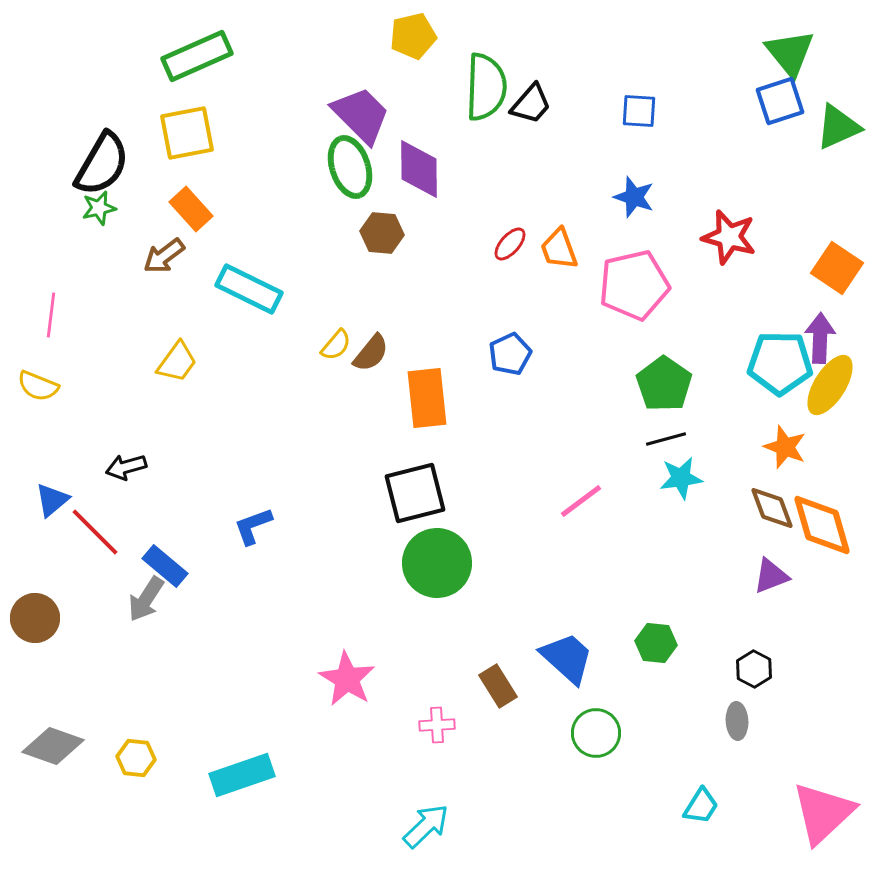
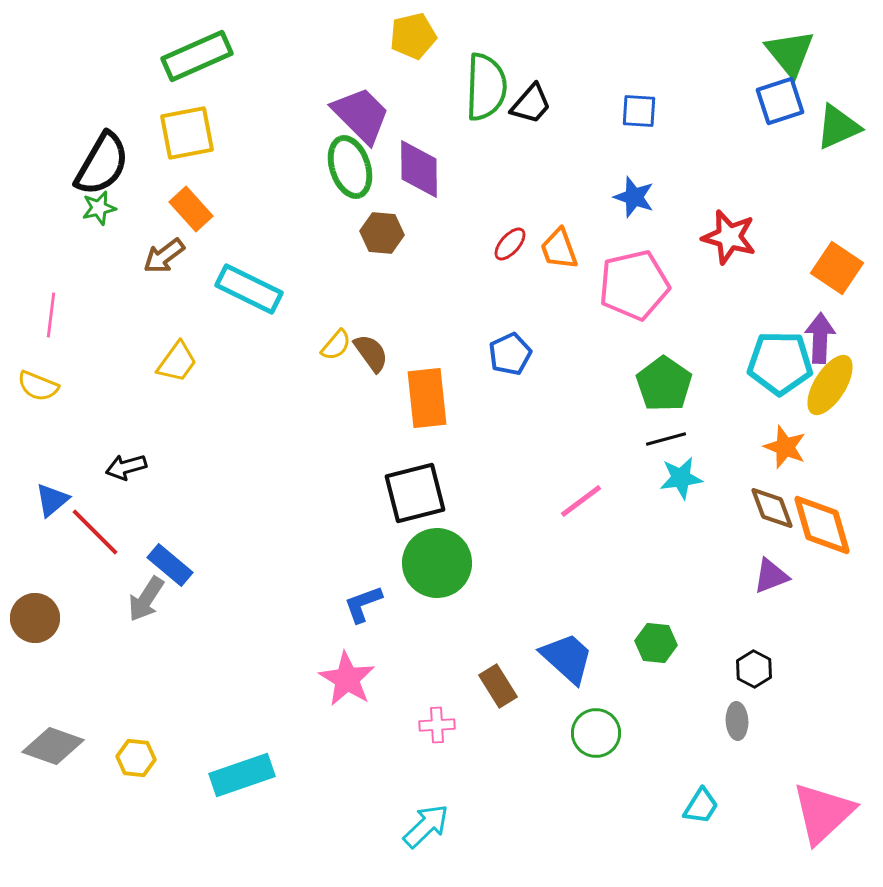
brown semicircle at (371, 353): rotated 75 degrees counterclockwise
blue L-shape at (253, 526): moved 110 px right, 78 px down
blue rectangle at (165, 566): moved 5 px right, 1 px up
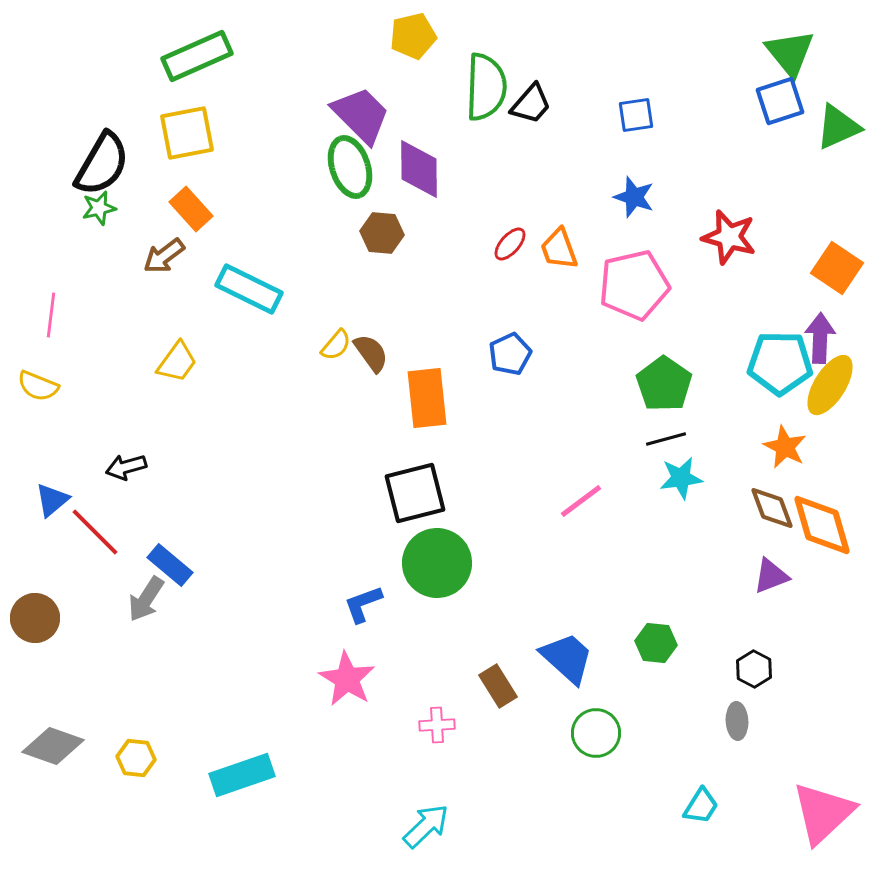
blue square at (639, 111): moved 3 px left, 4 px down; rotated 12 degrees counterclockwise
orange star at (785, 447): rotated 6 degrees clockwise
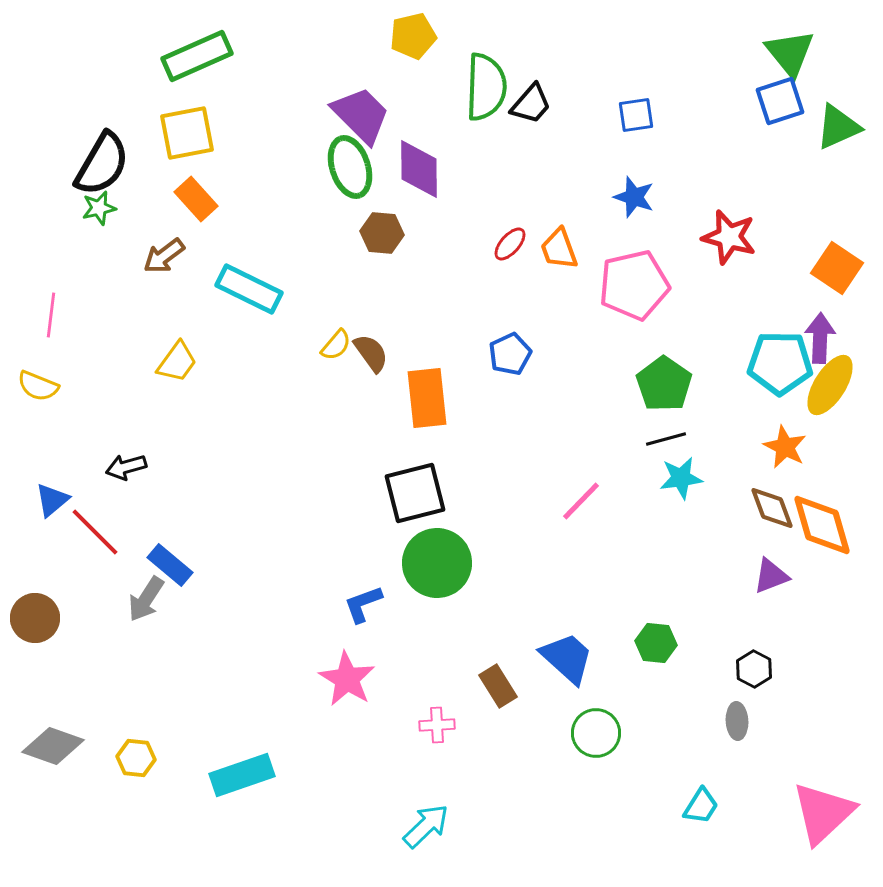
orange rectangle at (191, 209): moved 5 px right, 10 px up
pink line at (581, 501): rotated 9 degrees counterclockwise
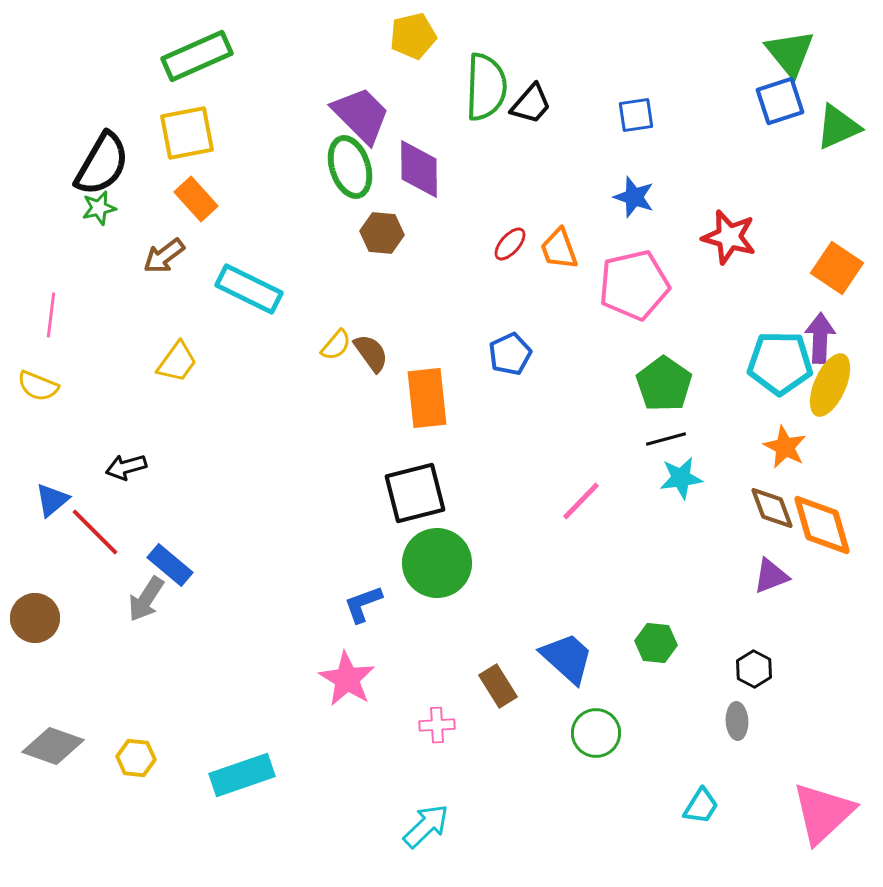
yellow ellipse at (830, 385): rotated 8 degrees counterclockwise
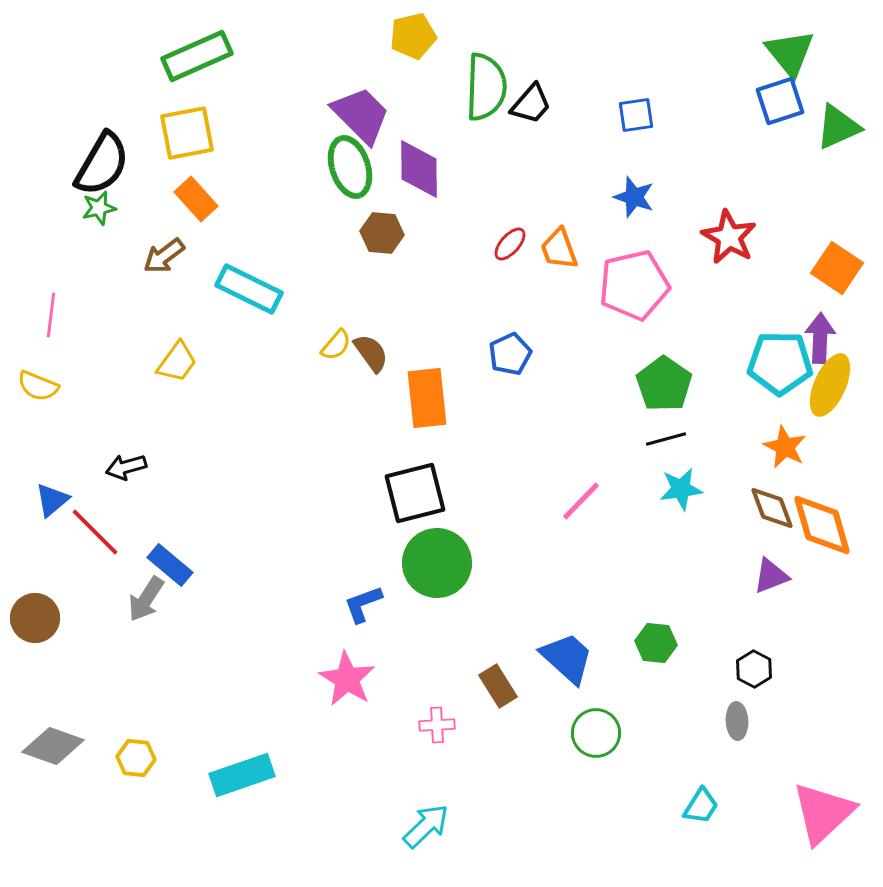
red star at (729, 237): rotated 14 degrees clockwise
cyan star at (681, 478): moved 11 px down
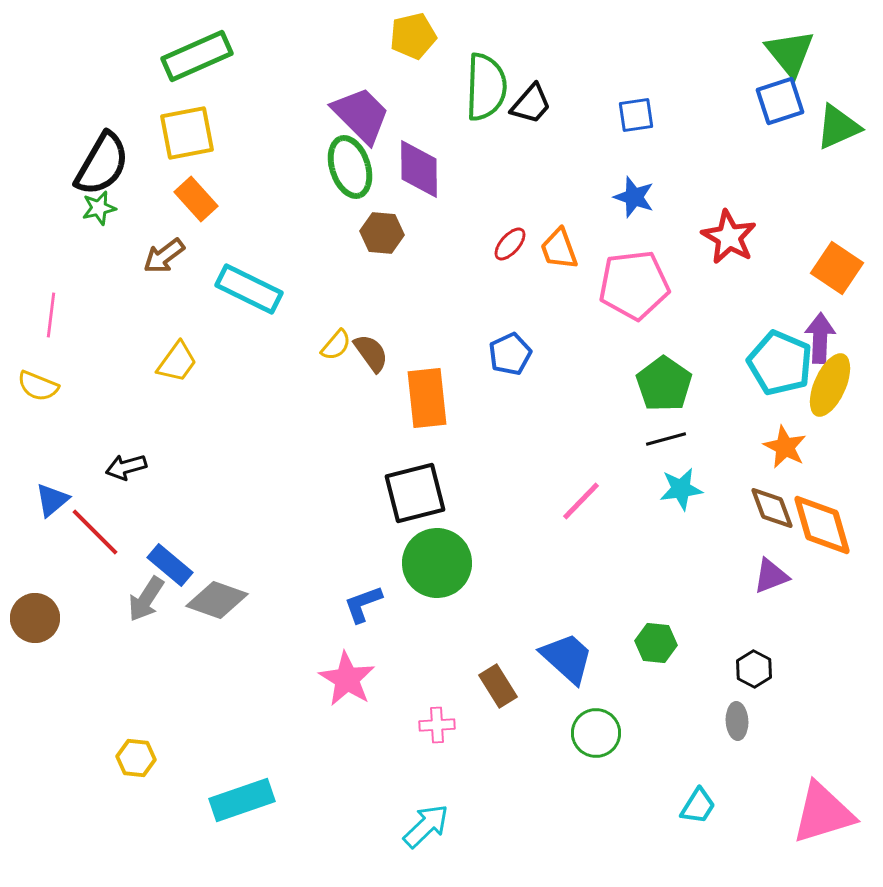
pink pentagon at (634, 285): rotated 6 degrees clockwise
cyan pentagon at (780, 363): rotated 22 degrees clockwise
gray diamond at (53, 746): moved 164 px right, 146 px up
cyan rectangle at (242, 775): moved 25 px down
cyan trapezoid at (701, 806): moved 3 px left
pink triangle at (823, 813): rotated 26 degrees clockwise
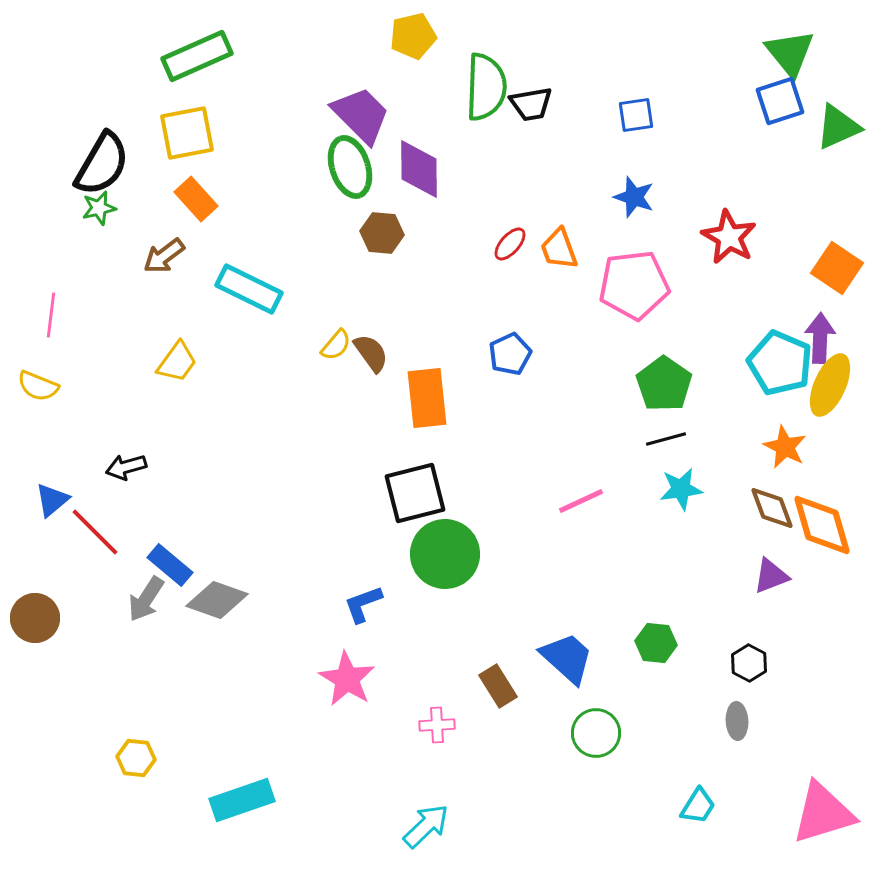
black trapezoid at (531, 104): rotated 39 degrees clockwise
pink line at (581, 501): rotated 21 degrees clockwise
green circle at (437, 563): moved 8 px right, 9 px up
black hexagon at (754, 669): moved 5 px left, 6 px up
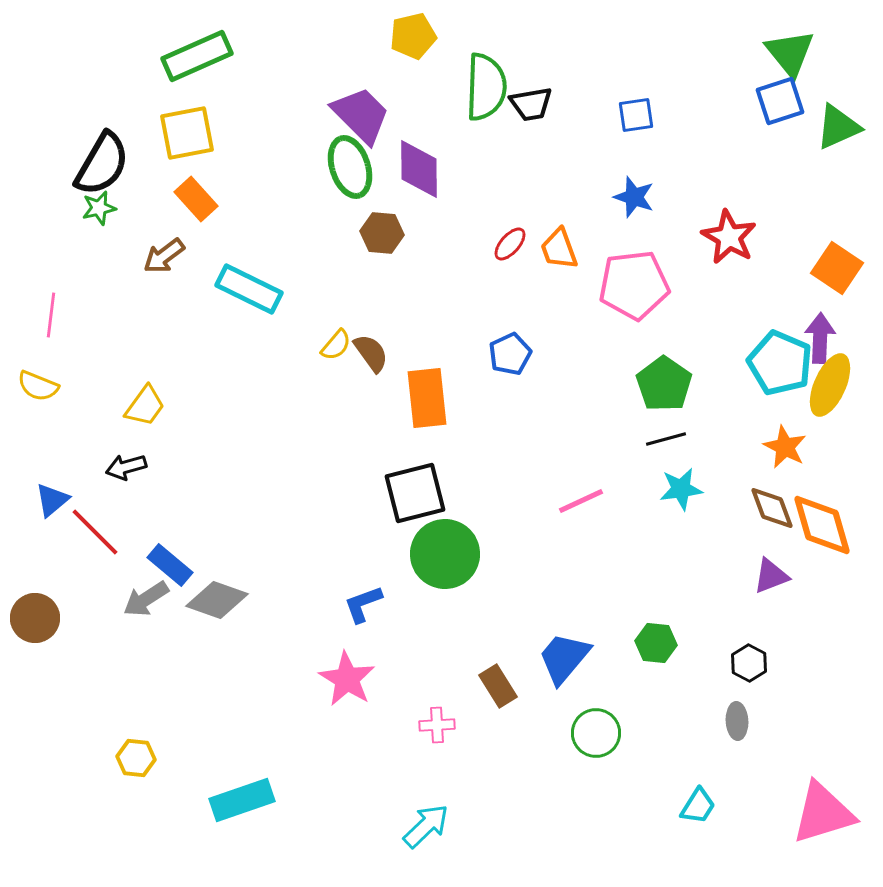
yellow trapezoid at (177, 362): moved 32 px left, 44 px down
gray arrow at (146, 599): rotated 24 degrees clockwise
blue trapezoid at (567, 658): moved 3 px left; rotated 92 degrees counterclockwise
